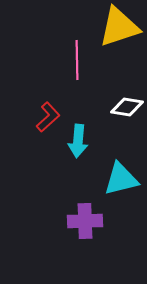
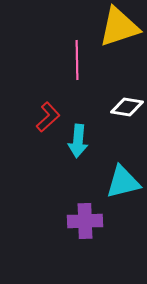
cyan triangle: moved 2 px right, 3 px down
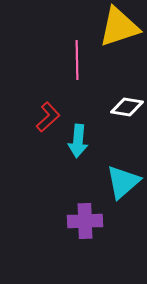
cyan triangle: rotated 27 degrees counterclockwise
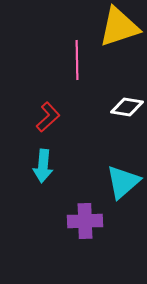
cyan arrow: moved 35 px left, 25 px down
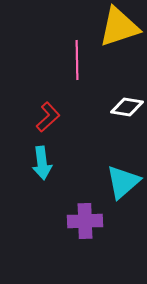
cyan arrow: moved 1 px left, 3 px up; rotated 12 degrees counterclockwise
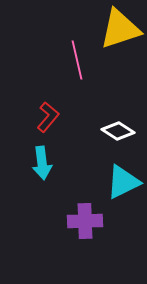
yellow triangle: moved 1 px right, 2 px down
pink line: rotated 12 degrees counterclockwise
white diamond: moved 9 px left, 24 px down; rotated 24 degrees clockwise
red L-shape: rotated 8 degrees counterclockwise
cyan triangle: rotated 15 degrees clockwise
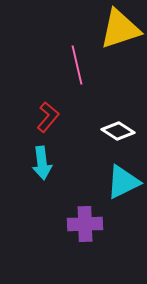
pink line: moved 5 px down
purple cross: moved 3 px down
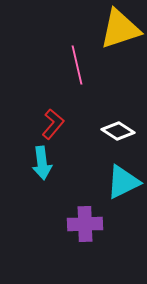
red L-shape: moved 5 px right, 7 px down
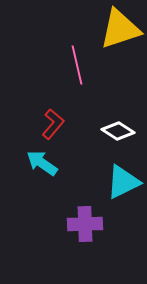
cyan arrow: rotated 132 degrees clockwise
